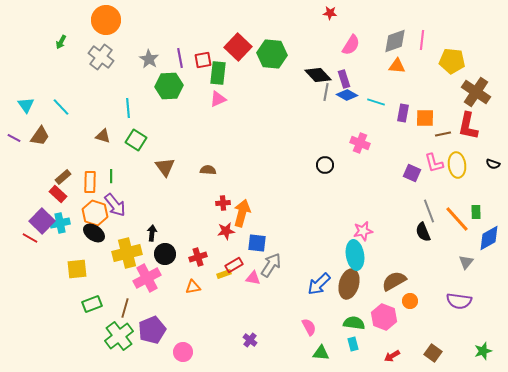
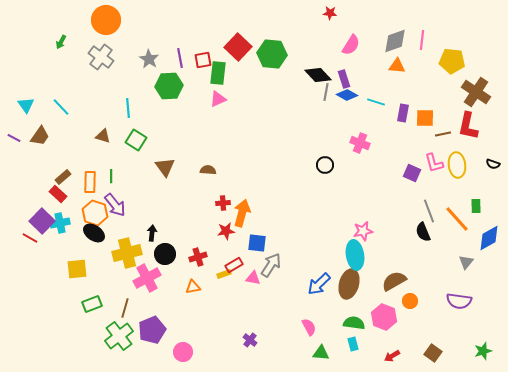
green rectangle at (476, 212): moved 6 px up
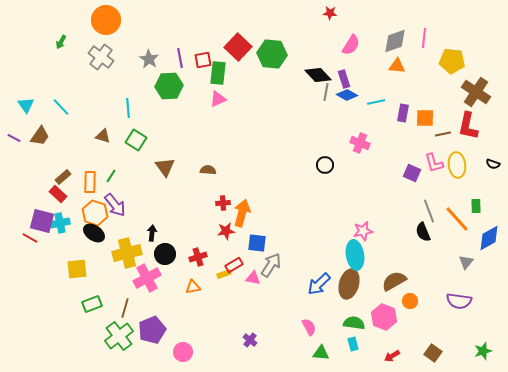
pink line at (422, 40): moved 2 px right, 2 px up
cyan line at (376, 102): rotated 30 degrees counterclockwise
green line at (111, 176): rotated 32 degrees clockwise
purple square at (42, 221): rotated 30 degrees counterclockwise
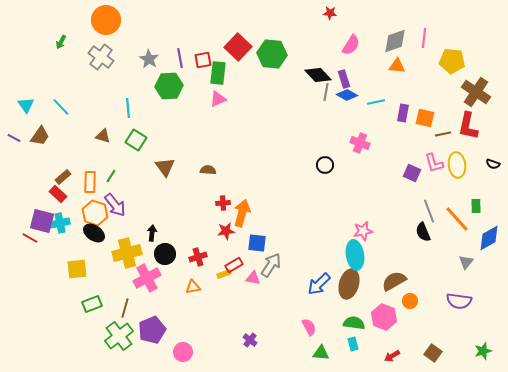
orange square at (425, 118): rotated 12 degrees clockwise
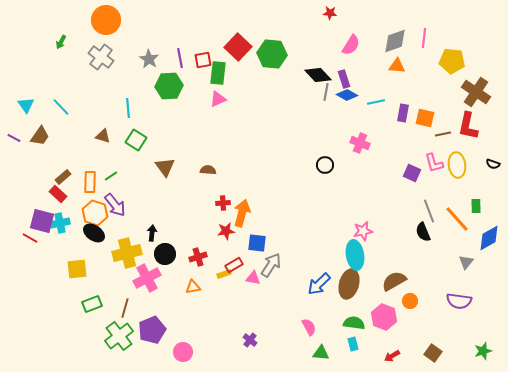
green line at (111, 176): rotated 24 degrees clockwise
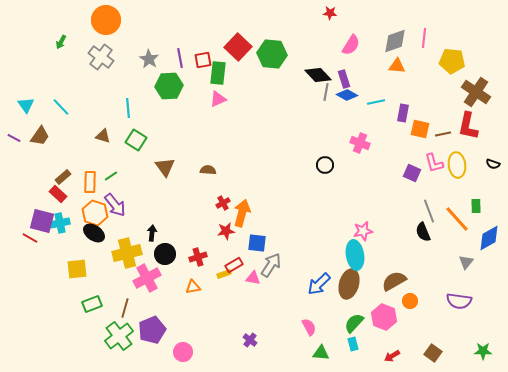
orange square at (425, 118): moved 5 px left, 11 px down
red cross at (223, 203): rotated 24 degrees counterclockwise
green semicircle at (354, 323): rotated 55 degrees counterclockwise
green star at (483, 351): rotated 18 degrees clockwise
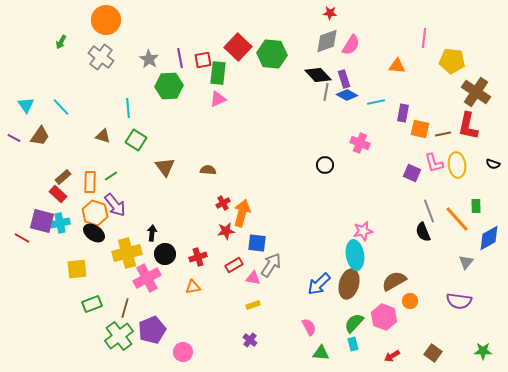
gray diamond at (395, 41): moved 68 px left
red line at (30, 238): moved 8 px left
yellow rectangle at (224, 274): moved 29 px right, 31 px down
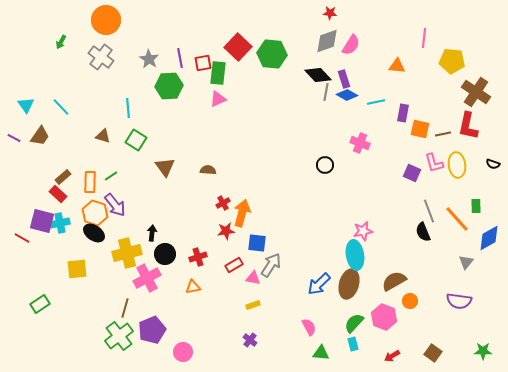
red square at (203, 60): moved 3 px down
green rectangle at (92, 304): moved 52 px left; rotated 12 degrees counterclockwise
